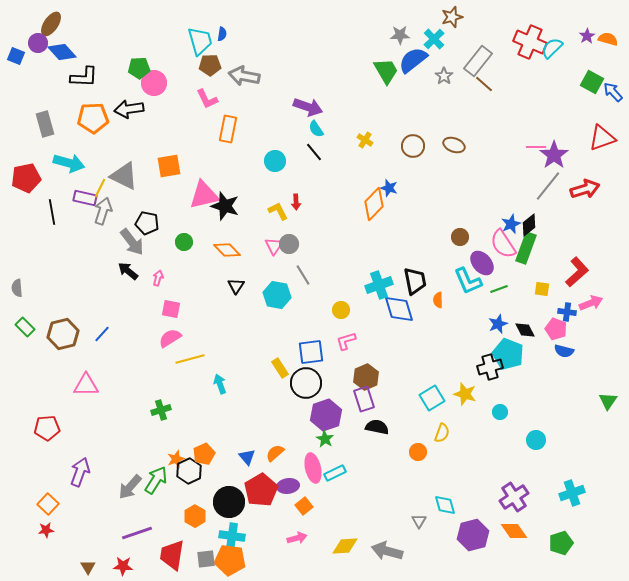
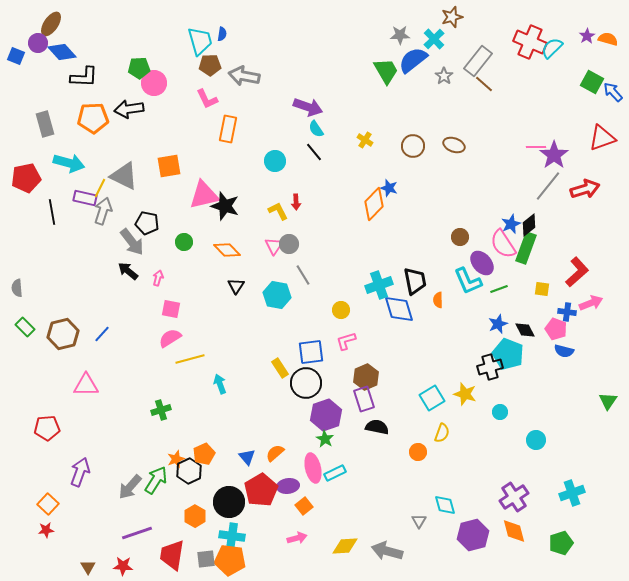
orange diamond at (514, 531): rotated 20 degrees clockwise
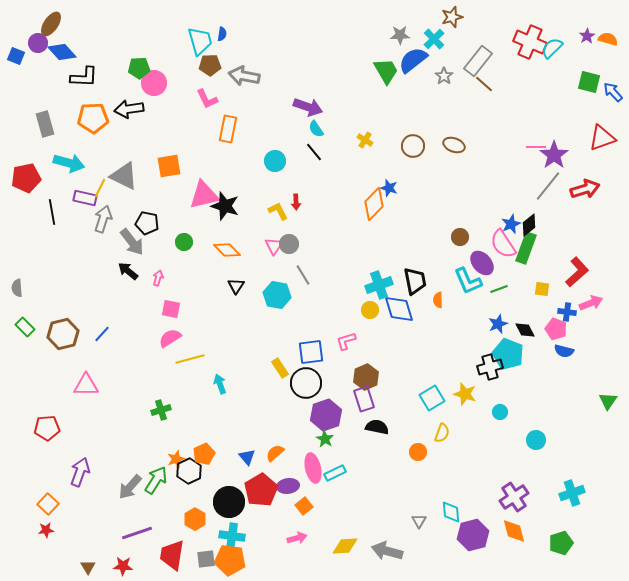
green square at (592, 82): moved 3 px left; rotated 15 degrees counterclockwise
gray arrow at (103, 211): moved 8 px down
yellow circle at (341, 310): moved 29 px right
cyan diamond at (445, 505): moved 6 px right, 7 px down; rotated 10 degrees clockwise
orange hexagon at (195, 516): moved 3 px down
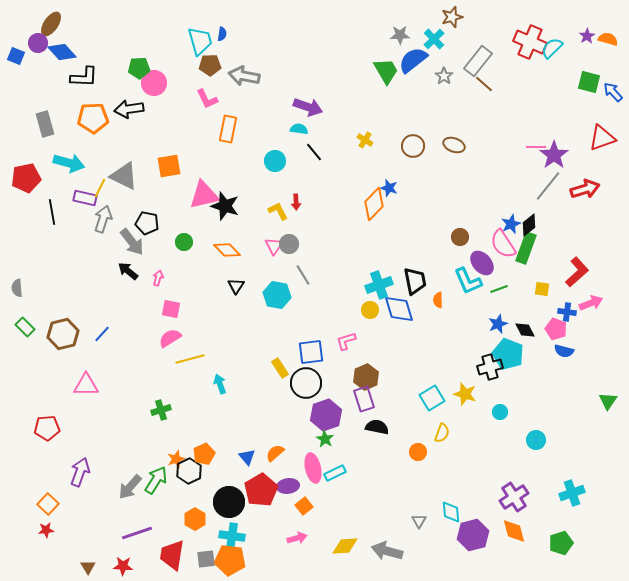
cyan semicircle at (316, 129): moved 17 px left; rotated 132 degrees clockwise
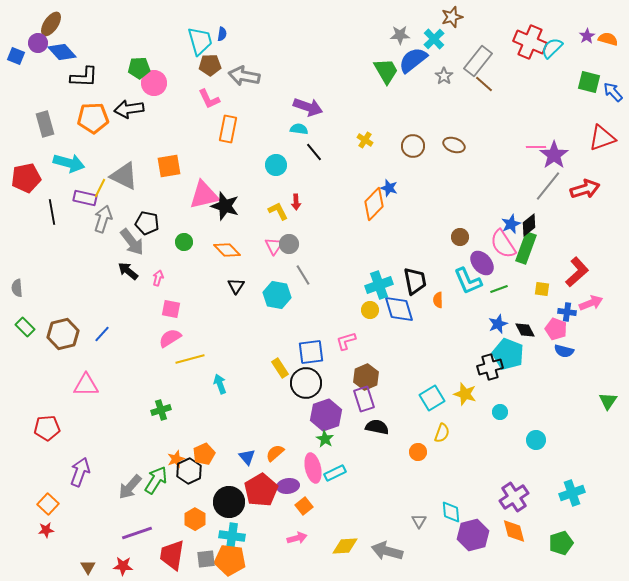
pink L-shape at (207, 99): moved 2 px right
cyan circle at (275, 161): moved 1 px right, 4 px down
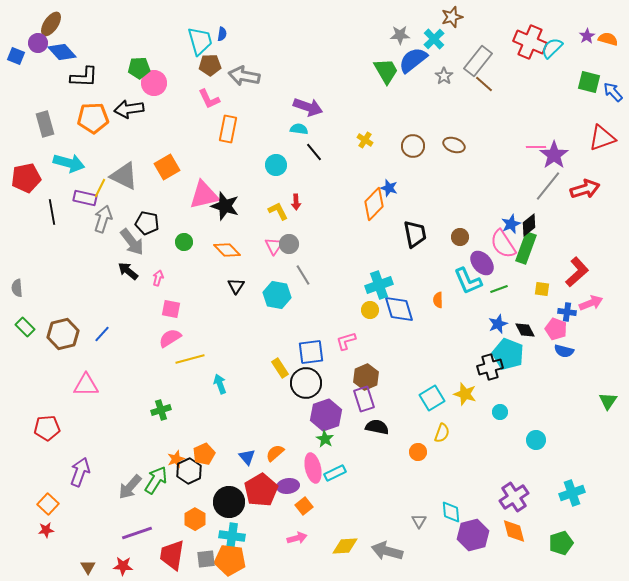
orange square at (169, 166): moved 2 px left, 1 px down; rotated 20 degrees counterclockwise
black trapezoid at (415, 281): moved 47 px up
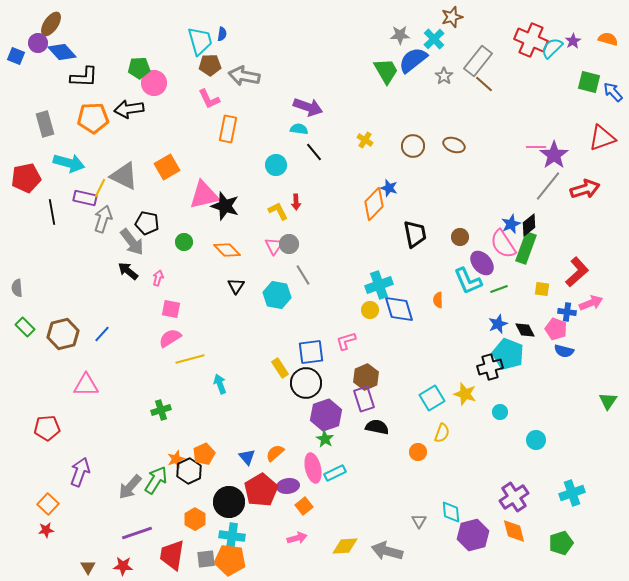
purple star at (587, 36): moved 14 px left, 5 px down
red cross at (530, 42): moved 1 px right, 2 px up
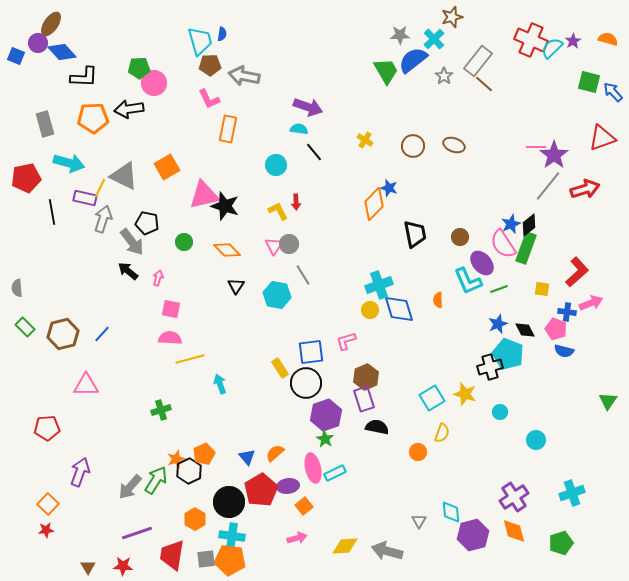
pink semicircle at (170, 338): rotated 35 degrees clockwise
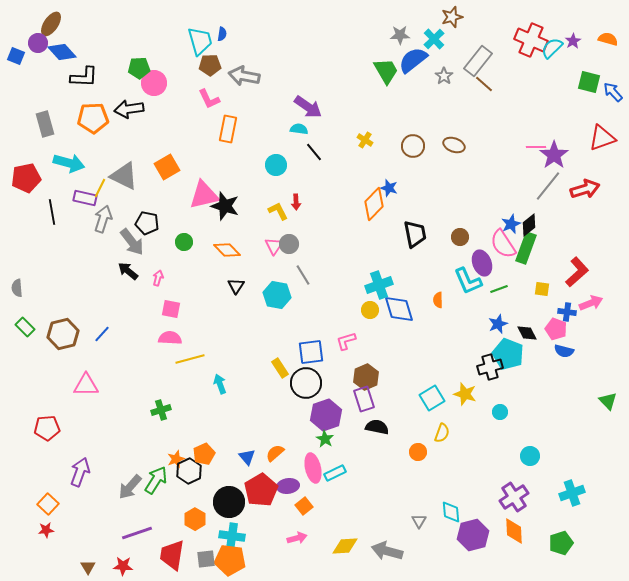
purple arrow at (308, 107): rotated 16 degrees clockwise
purple ellipse at (482, 263): rotated 20 degrees clockwise
black diamond at (525, 330): moved 2 px right, 3 px down
green triangle at (608, 401): rotated 18 degrees counterclockwise
cyan circle at (536, 440): moved 6 px left, 16 px down
orange diamond at (514, 531): rotated 12 degrees clockwise
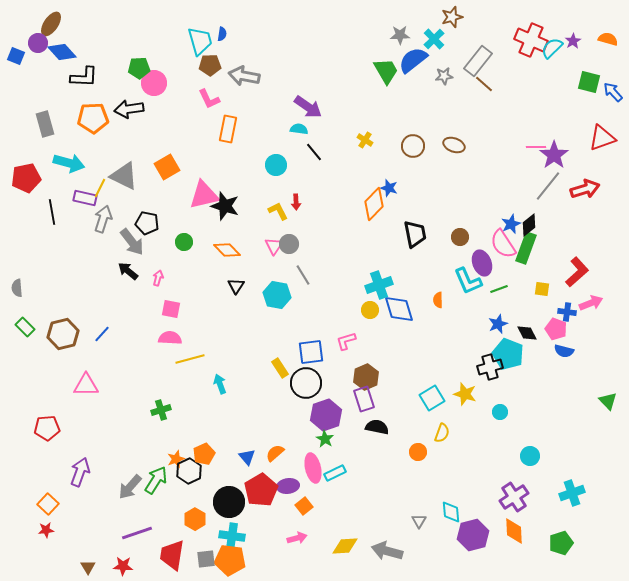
gray star at (444, 76): rotated 30 degrees clockwise
